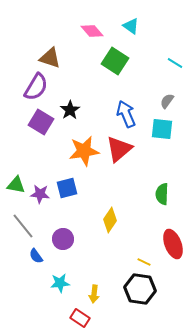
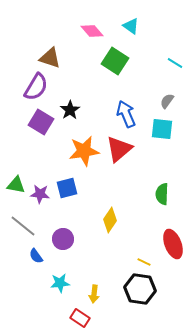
gray line: rotated 12 degrees counterclockwise
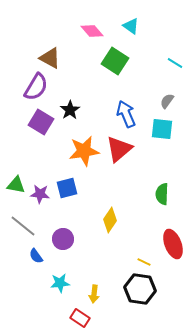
brown triangle: rotated 10 degrees clockwise
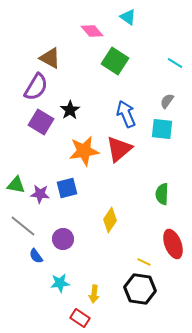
cyan triangle: moved 3 px left, 9 px up
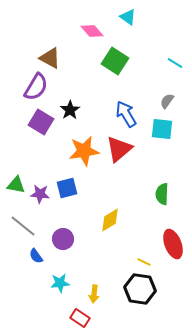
blue arrow: rotated 8 degrees counterclockwise
yellow diamond: rotated 25 degrees clockwise
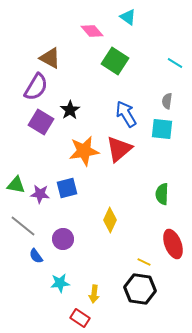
gray semicircle: rotated 28 degrees counterclockwise
yellow diamond: rotated 35 degrees counterclockwise
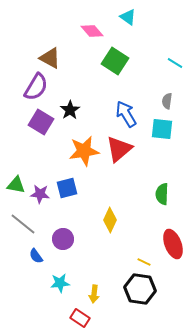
gray line: moved 2 px up
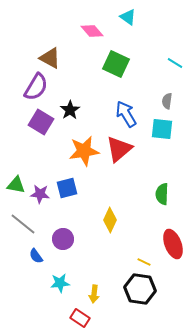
green square: moved 1 px right, 3 px down; rotated 8 degrees counterclockwise
